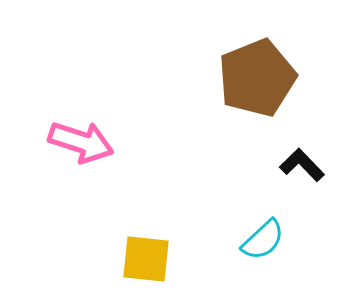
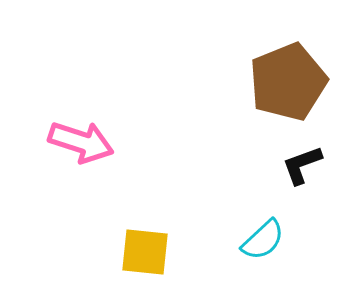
brown pentagon: moved 31 px right, 4 px down
black L-shape: rotated 66 degrees counterclockwise
yellow square: moved 1 px left, 7 px up
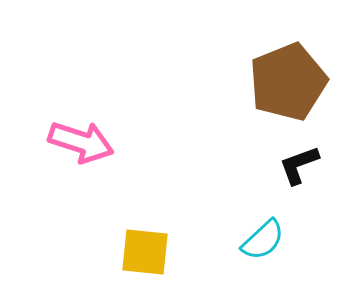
black L-shape: moved 3 px left
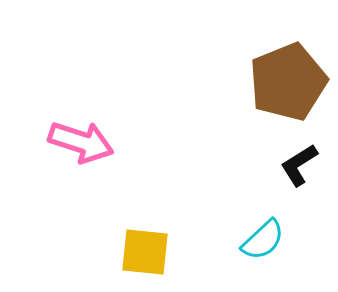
black L-shape: rotated 12 degrees counterclockwise
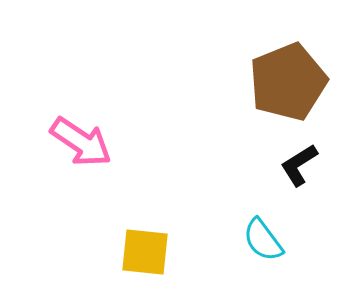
pink arrow: rotated 16 degrees clockwise
cyan semicircle: rotated 96 degrees clockwise
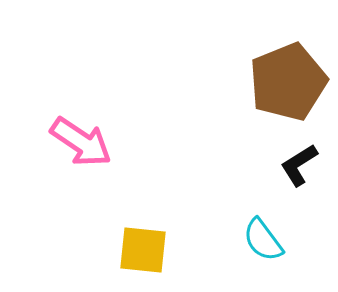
yellow square: moved 2 px left, 2 px up
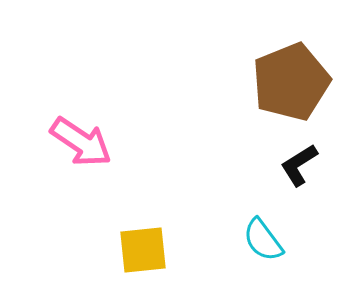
brown pentagon: moved 3 px right
yellow square: rotated 12 degrees counterclockwise
